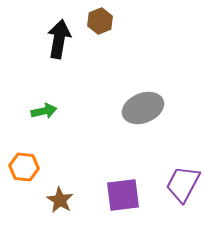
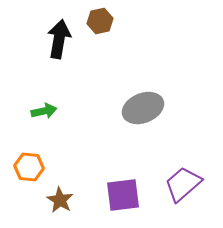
brown hexagon: rotated 10 degrees clockwise
orange hexagon: moved 5 px right
purple trapezoid: rotated 21 degrees clockwise
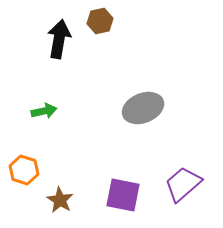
orange hexagon: moved 5 px left, 3 px down; rotated 12 degrees clockwise
purple square: rotated 18 degrees clockwise
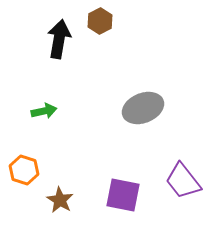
brown hexagon: rotated 15 degrees counterclockwise
purple trapezoid: moved 3 px up; rotated 87 degrees counterclockwise
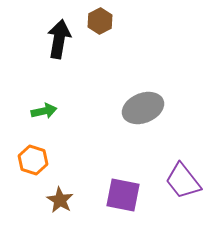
orange hexagon: moved 9 px right, 10 px up
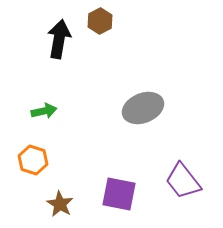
purple square: moved 4 px left, 1 px up
brown star: moved 4 px down
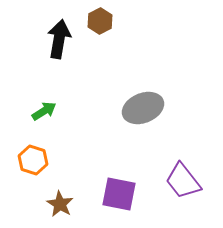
green arrow: rotated 20 degrees counterclockwise
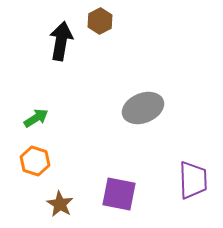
black arrow: moved 2 px right, 2 px down
green arrow: moved 8 px left, 7 px down
orange hexagon: moved 2 px right, 1 px down
purple trapezoid: moved 10 px right, 1 px up; rotated 144 degrees counterclockwise
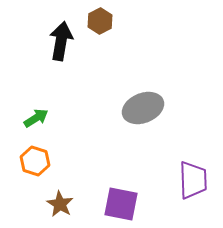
purple square: moved 2 px right, 10 px down
